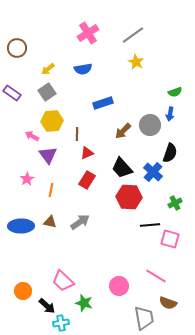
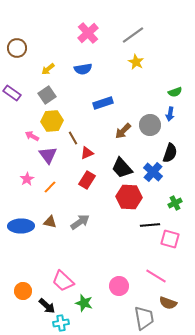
pink cross: rotated 10 degrees counterclockwise
gray square: moved 3 px down
brown line: moved 4 px left, 4 px down; rotated 32 degrees counterclockwise
orange line: moved 1 px left, 3 px up; rotated 32 degrees clockwise
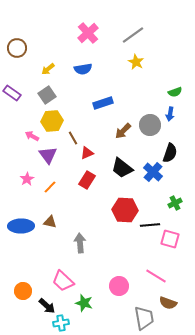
black trapezoid: rotated 10 degrees counterclockwise
red hexagon: moved 4 px left, 13 px down
gray arrow: moved 21 px down; rotated 60 degrees counterclockwise
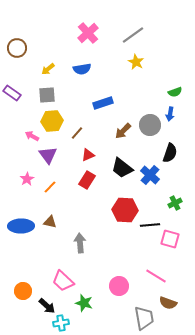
blue semicircle: moved 1 px left
gray square: rotated 30 degrees clockwise
brown line: moved 4 px right, 5 px up; rotated 72 degrees clockwise
red triangle: moved 1 px right, 2 px down
blue cross: moved 3 px left, 3 px down
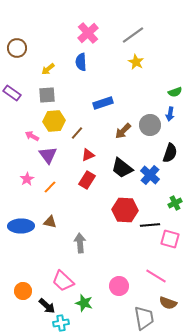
blue semicircle: moved 1 px left, 7 px up; rotated 96 degrees clockwise
yellow hexagon: moved 2 px right
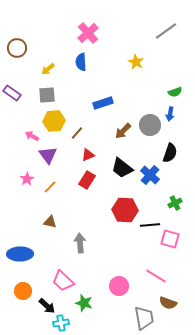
gray line: moved 33 px right, 4 px up
blue ellipse: moved 1 px left, 28 px down
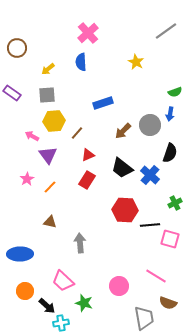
orange circle: moved 2 px right
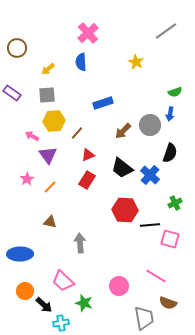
black arrow: moved 3 px left, 1 px up
